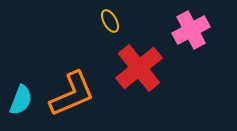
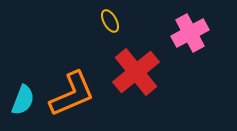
pink cross: moved 1 px left, 3 px down
red cross: moved 3 px left, 4 px down
cyan semicircle: moved 2 px right
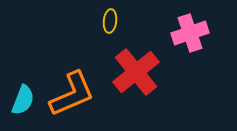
yellow ellipse: rotated 35 degrees clockwise
pink cross: rotated 9 degrees clockwise
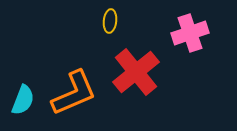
orange L-shape: moved 2 px right, 1 px up
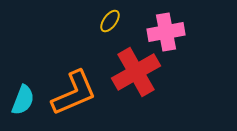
yellow ellipse: rotated 30 degrees clockwise
pink cross: moved 24 px left, 1 px up; rotated 9 degrees clockwise
red cross: rotated 9 degrees clockwise
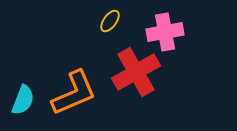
pink cross: moved 1 px left
